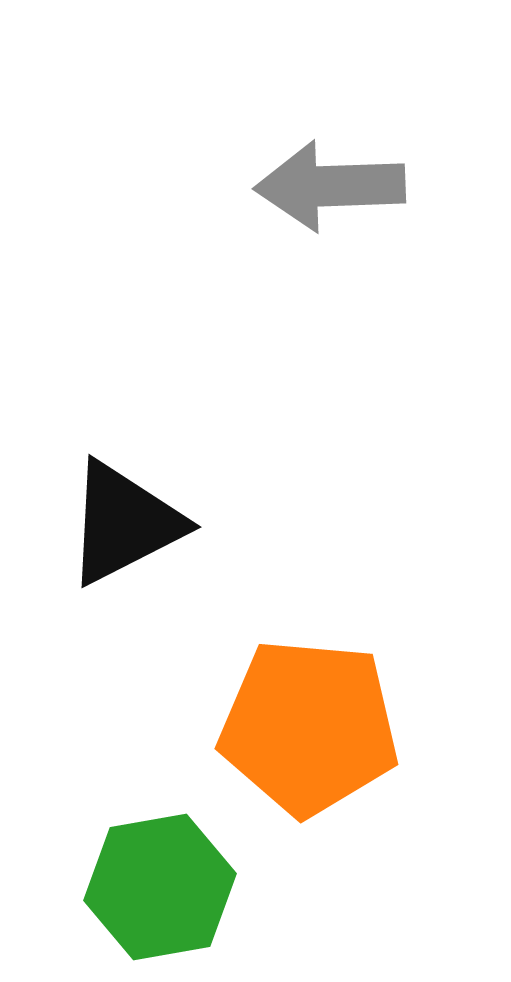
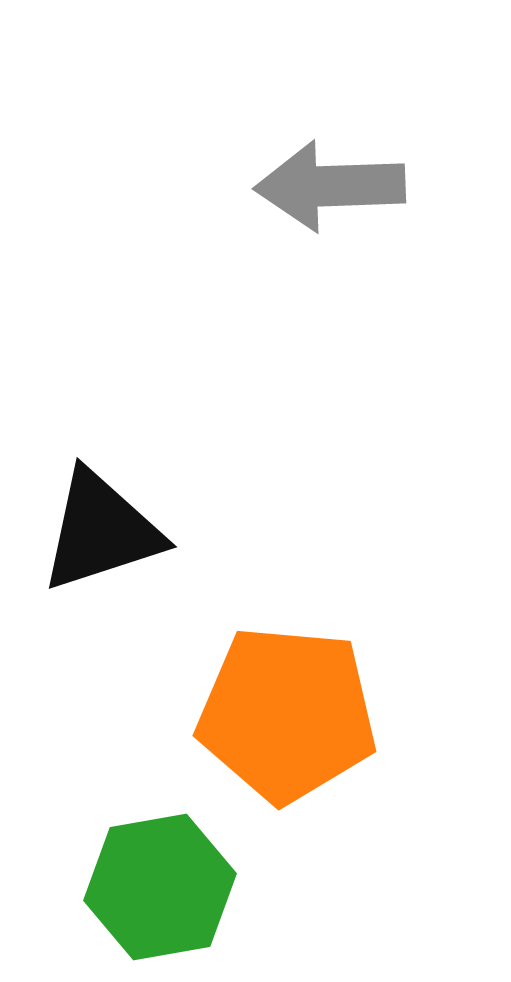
black triangle: moved 23 px left, 8 px down; rotated 9 degrees clockwise
orange pentagon: moved 22 px left, 13 px up
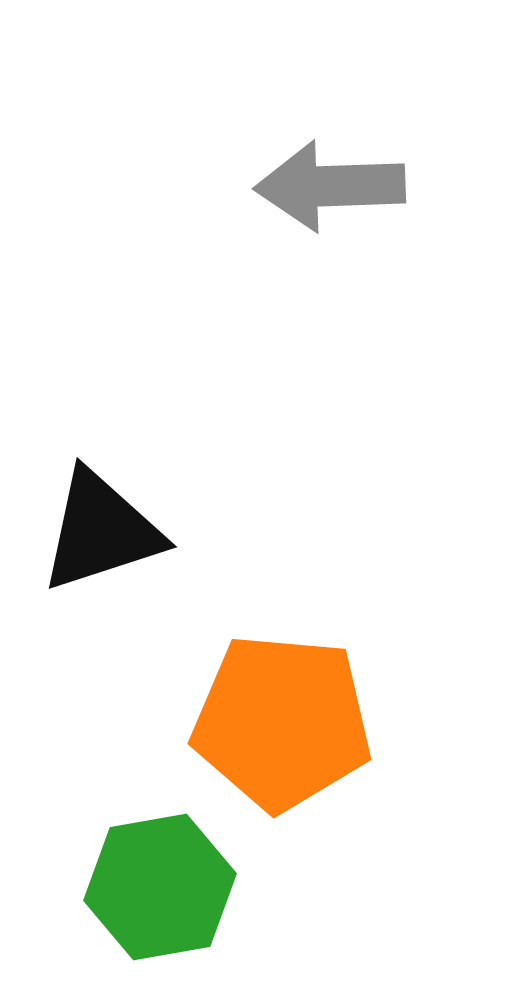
orange pentagon: moved 5 px left, 8 px down
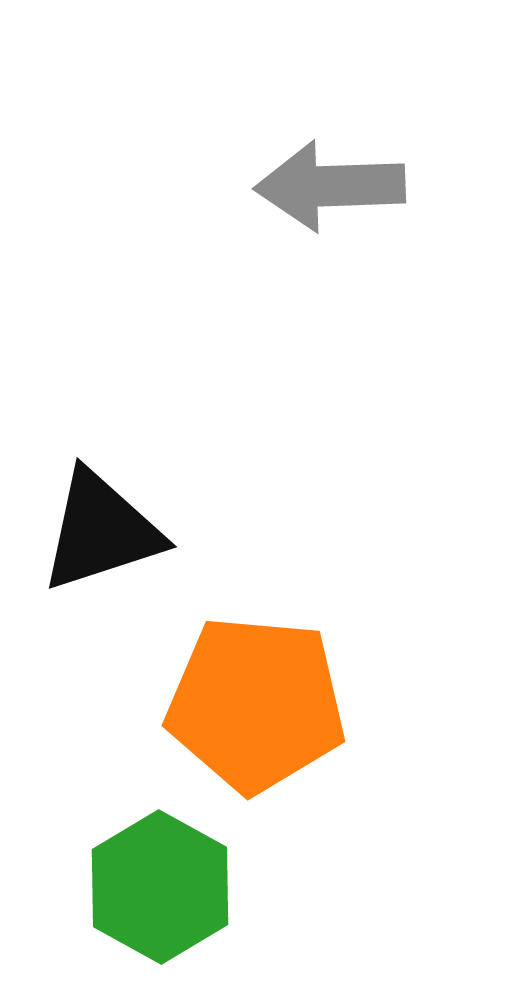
orange pentagon: moved 26 px left, 18 px up
green hexagon: rotated 21 degrees counterclockwise
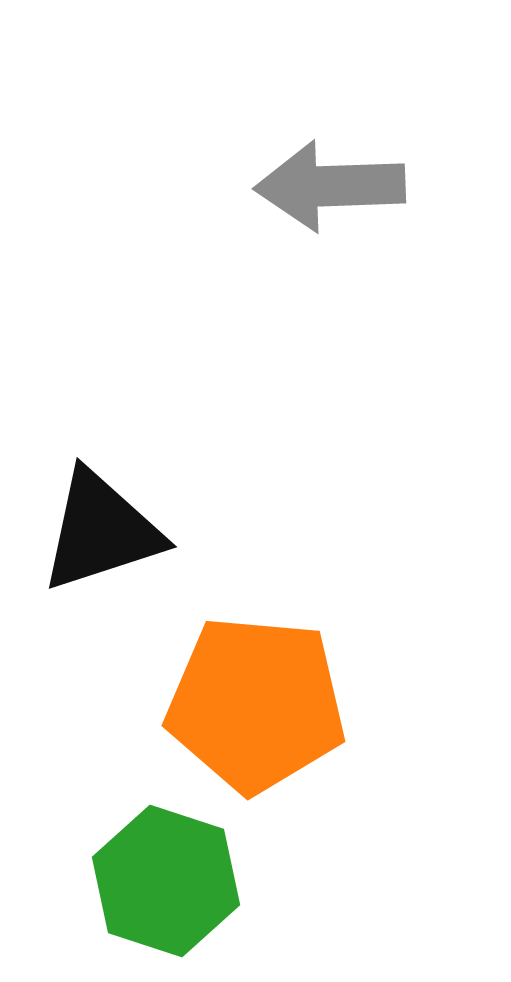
green hexagon: moved 6 px right, 6 px up; rotated 11 degrees counterclockwise
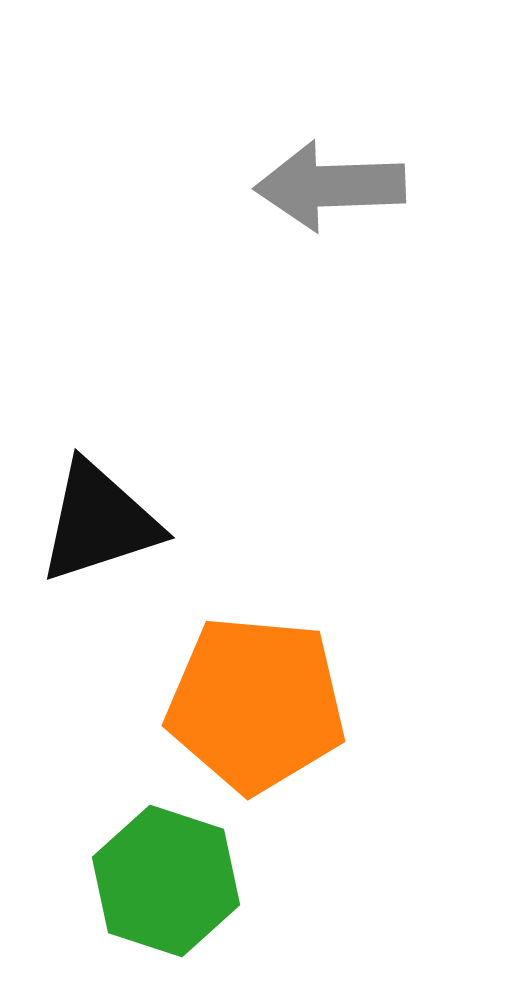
black triangle: moved 2 px left, 9 px up
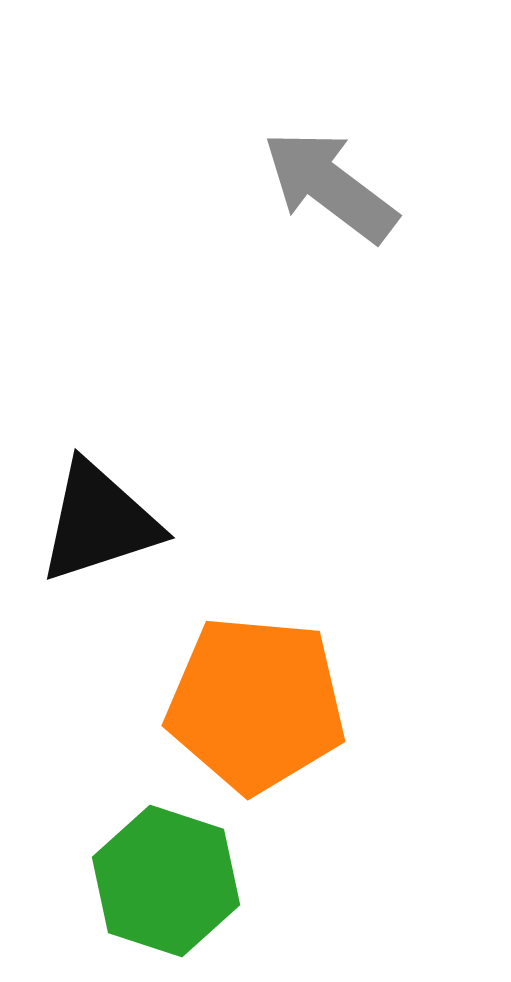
gray arrow: rotated 39 degrees clockwise
